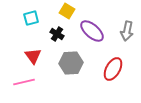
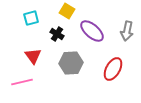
pink line: moved 2 px left
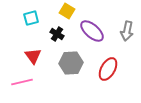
red ellipse: moved 5 px left
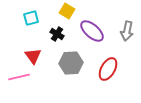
pink line: moved 3 px left, 5 px up
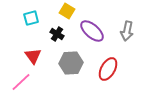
pink line: moved 2 px right, 5 px down; rotated 30 degrees counterclockwise
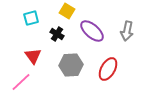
gray hexagon: moved 2 px down
